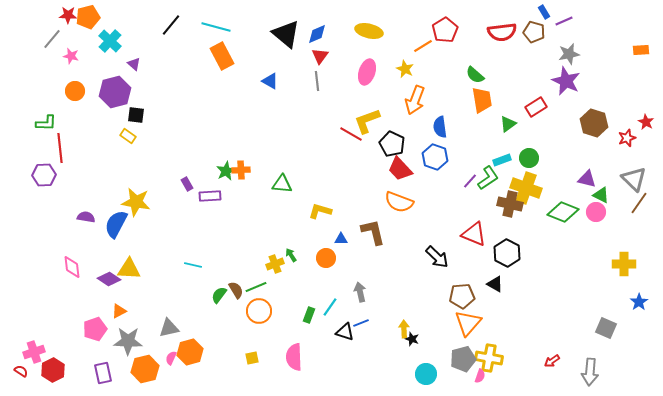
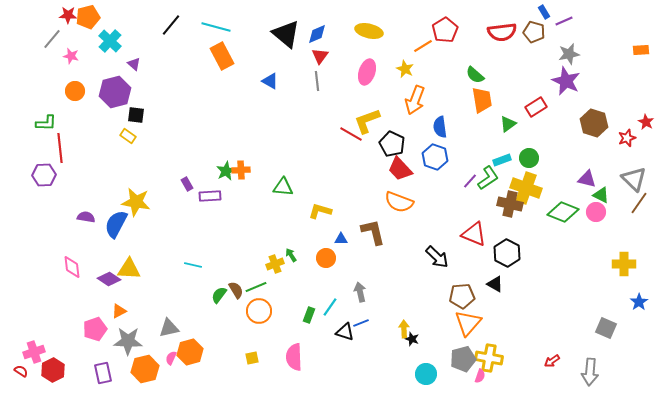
green triangle at (282, 184): moved 1 px right, 3 px down
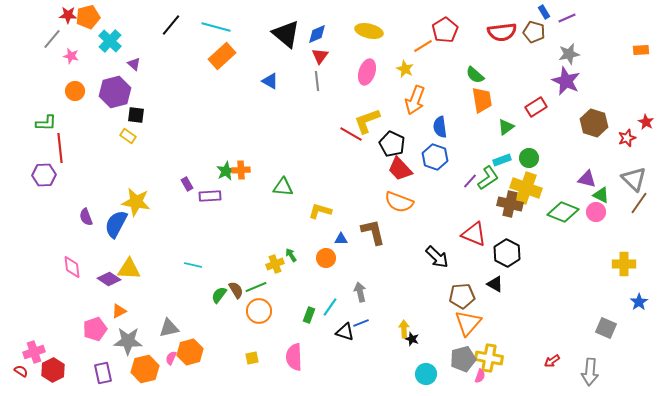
purple line at (564, 21): moved 3 px right, 3 px up
orange rectangle at (222, 56): rotated 76 degrees clockwise
green triangle at (508, 124): moved 2 px left, 3 px down
purple semicircle at (86, 217): rotated 120 degrees counterclockwise
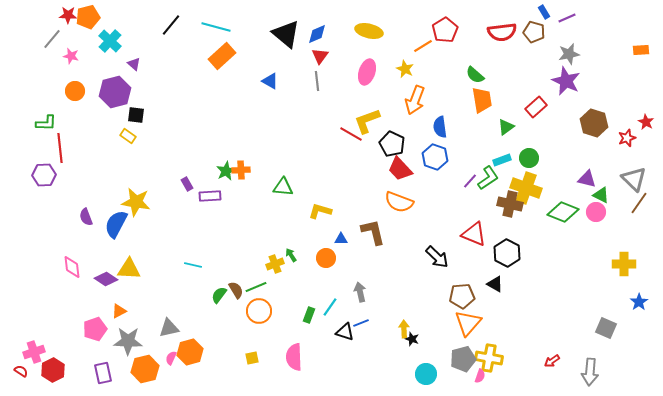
red rectangle at (536, 107): rotated 10 degrees counterclockwise
purple diamond at (109, 279): moved 3 px left
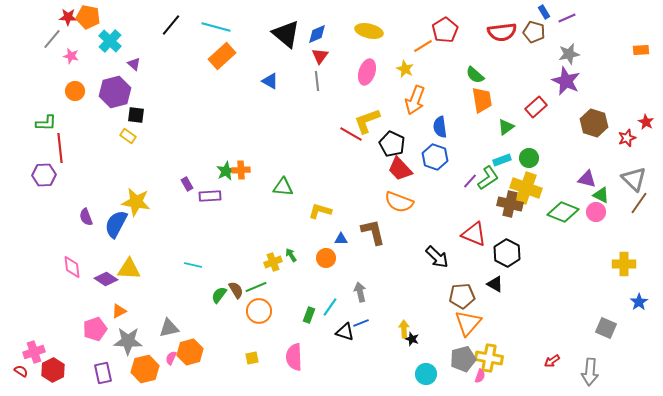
red star at (68, 15): moved 2 px down
orange pentagon at (88, 17): rotated 25 degrees clockwise
yellow cross at (275, 264): moved 2 px left, 2 px up
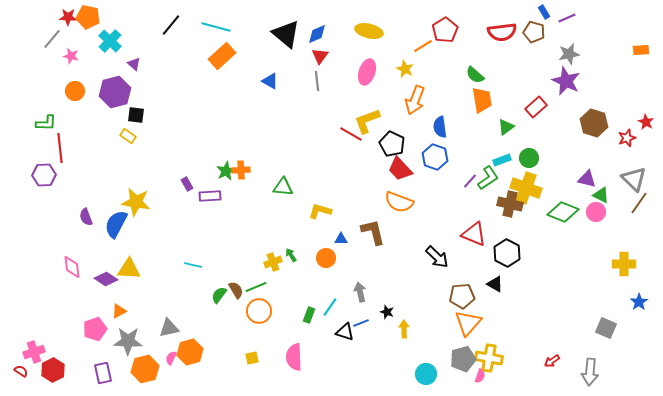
black star at (412, 339): moved 25 px left, 27 px up
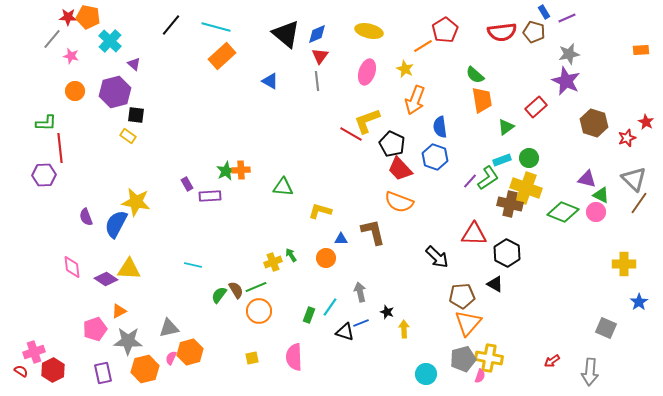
red triangle at (474, 234): rotated 20 degrees counterclockwise
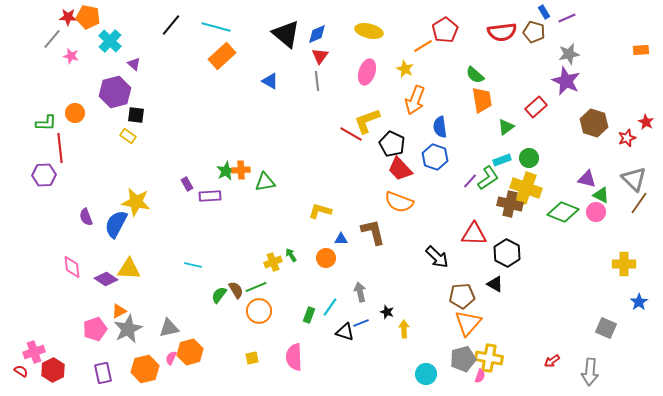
orange circle at (75, 91): moved 22 px down
green triangle at (283, 187): moved 18 px left, 5 px up; rotated 15 degrees counterclockwise
gray star at (128, 341): moved 12 px up; rotated 28 degrees counterclockwise
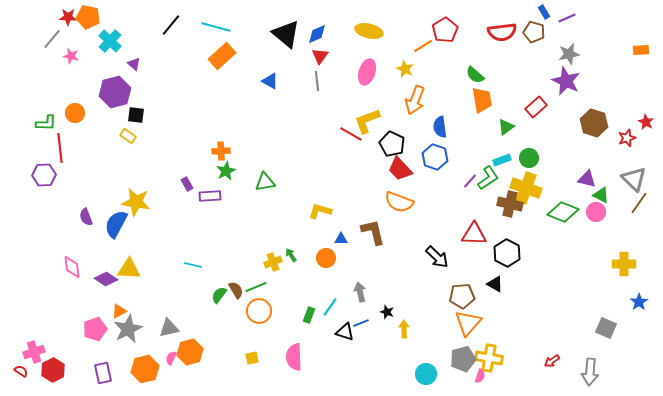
orange cross at (241, 170): moved 20 px left, 19 px up
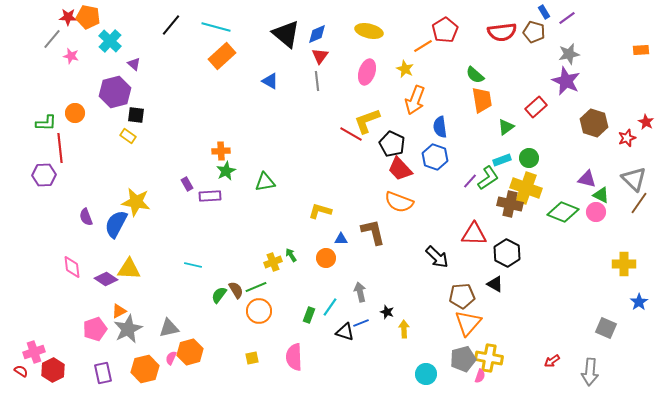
purple line at (567, 18): rotated 12 degrees counterclockwise
